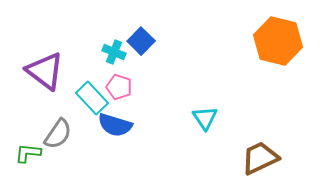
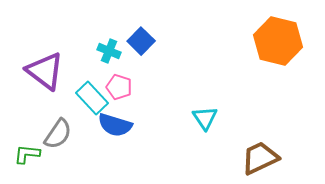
cyan cross: moved 5 px left, 1 px up
green L-shape: moved 1 px left, 1 px down
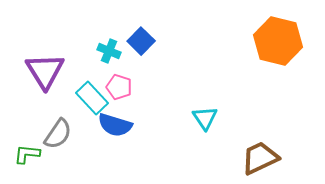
purple triangle: rotated 21 degrees clockwise
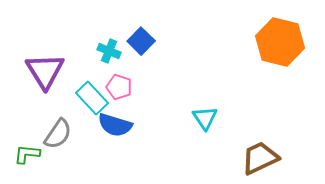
orange hexagon: moved 2 px right, 1 px down
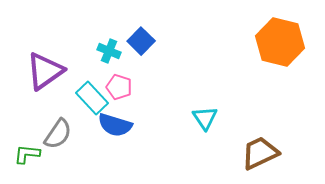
purple triangle: rotated 27 degrees clockwise
brown trapezoid: moved 5 px up
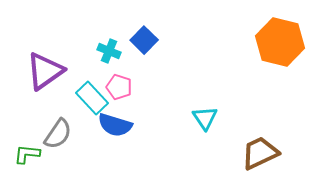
blue square: moved 3 px right, 1 px up
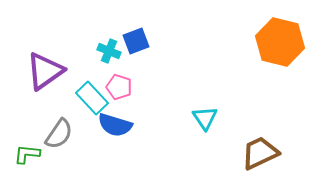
blue square: moved 8 px left, 1 px down; rotated 24 degrees clockwise
gray semicircle: moved 1 px right
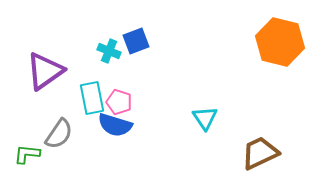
pink pentagon: moved 15 px down
cyan rectangle: rotated 32 degrees clockwise
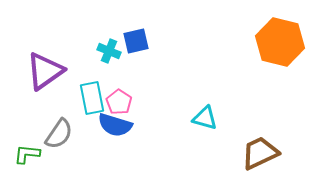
blue square: rotated 8 degrees clockwise
pink pentagon: rotated 15 degrees clockwise
cyan triangle: rotated 40 degrees counterclockwise
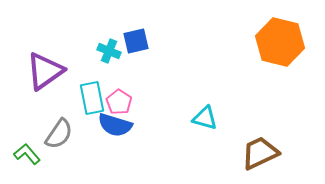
green L-shape: rotated 44 degrees clockwise
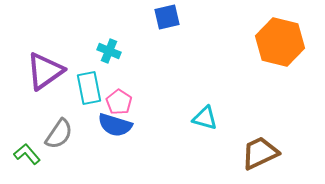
blue square: moved 31 px right, 24 px up
cyan rectangle: moved 3 px left, 10 px up
